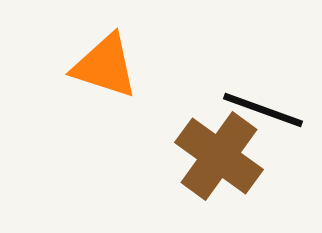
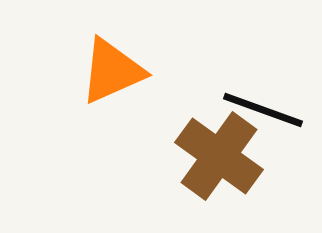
orange triangle: moved 7 px right, 5 px down; rotated 42 degrees counterclockwise
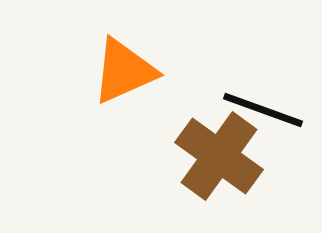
orange triangle: moved 12 px right
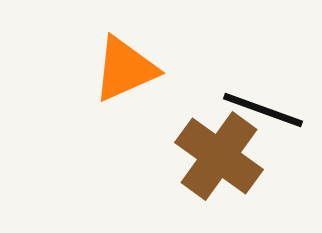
orange triangle: moved 1 px right, 2 px up
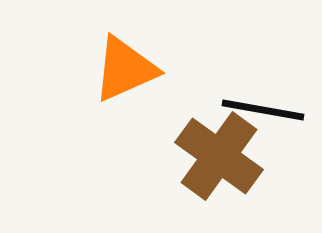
black line: rotated 10 degrees counterclockwise
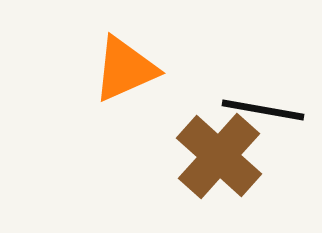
brown cross: rotated 6 degrees clockwise
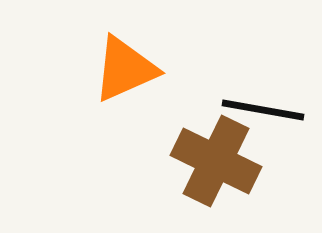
brown cross: moved 3 px left, 5 px down; rotated 16 degrees counterclockwise
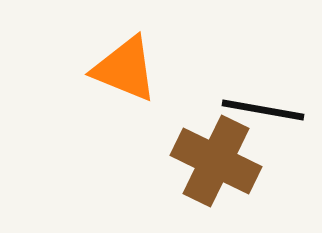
orange triangle: rotated 46 degrees clockwise
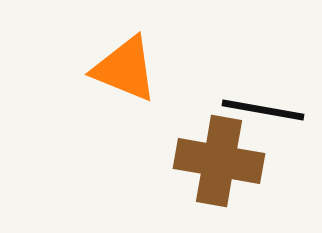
brown cross: moved 3 px right; rotated 16 degrees counterclockwise
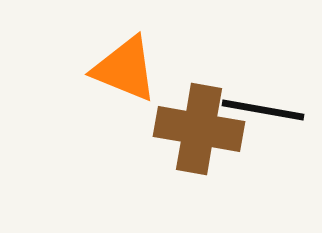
brown cross: moved 20 px left, 32 px up
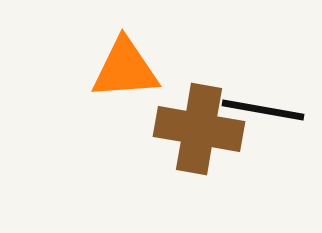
orange triangle: rotated 26 degrees counterclockwise
